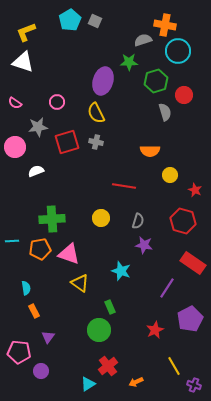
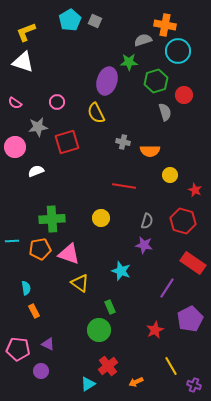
purple ellipse at (103, 81): moved 4 px right
gray cross at (96, 142): moved 27 px right
gray semicircle at (138, 221): moved 9 px right
purple triangle at (48, 337): moved 7 px down; rotated 40 degrees counterclockwise
pink pentagon at (19, 352): moved 1 px left, 3 px up
yellow line at (174, 366): moved 3 px left
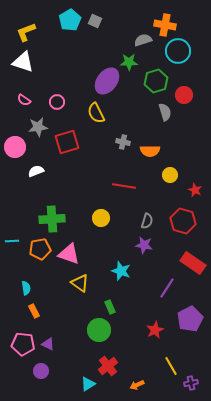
purple ellipse at (107, 81): rotated 20 degrees clockwise
pink semicircle at (15, 103): moved 9 px right, 3 px up
pink pentagon at (18, 349): moved 5 px right, 5 px up
orange arrow at (136, 382): moved 1 px right, 3 px down
purple cross at (194, 385): moved 3 px left, 2 px up; rotated 32 degrees counterclockwise
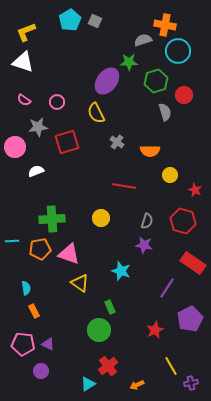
gray cross at (123, 142): moved 6 px left; rotated 24 degrees clockwise
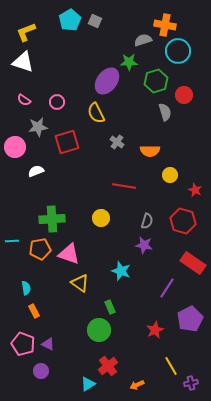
pink pentagon at (23, 344): rotated 15 degrees clockwise
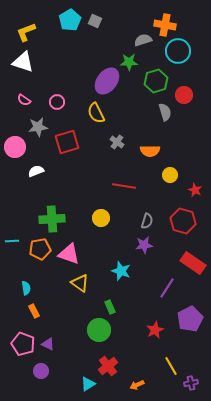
purple star at (144, 245): rotated 18 degrees counterclockwise
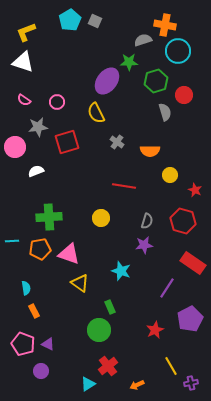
green cross at (52, 219): moved 3 px left, 2 px up
